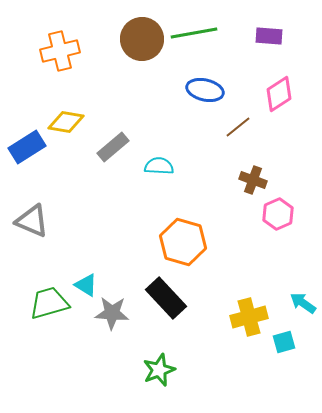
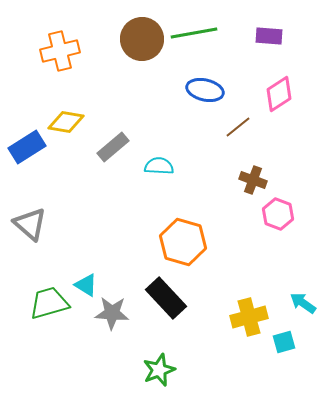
pink hexagon: rotated 16 degrees counterclockwise
gray triangle: moved 2 px left, 3 px down; rotated 18 degrees clockwise
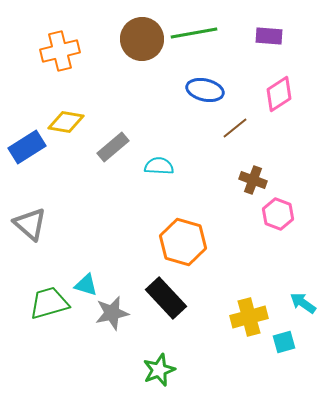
brown line: moved 3 px left, 1 px down
cyan triangle: rotated 15 degrees counterclockwise
gray star: rotated 16 degrees counterclockwise
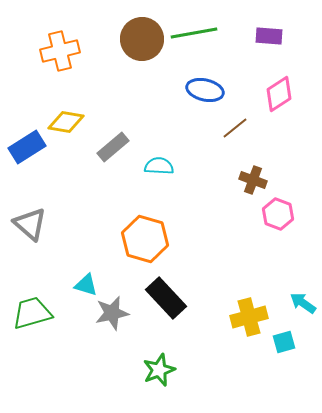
orange hexagon: moved 38 px left, 3 px up
green trapezoid: moved 17 px left, 10 px down
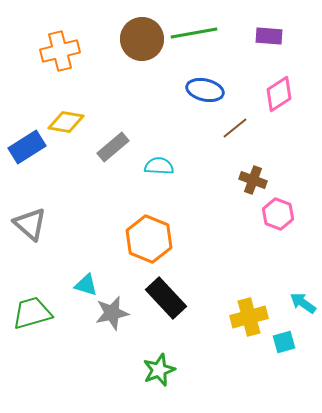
orange hexagon: moved 4 px right; rotated 6 degrees clockwise
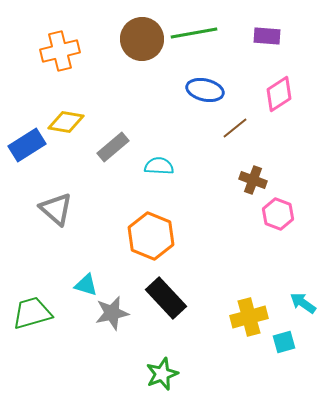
purple rectangle: moved 2 px left
blue rectangle: moved 2 px up
gray triangle: moved 26 px right, 15 px up
orange hexagon: moved 2 px right, 3 px up
green star: moved 3 px right, 4 px down
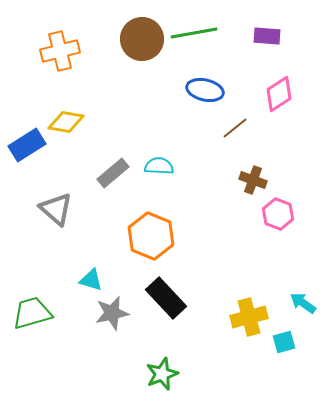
gray rectangle: moved 26 px down
cyan triangle: moved 5 px right, 5 px up
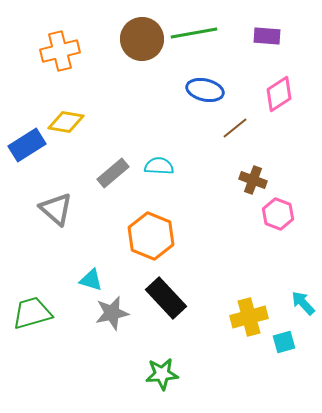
cyan arrow: rotated 12 degrees clockwise
green star: rotated 16 degrees clockwise
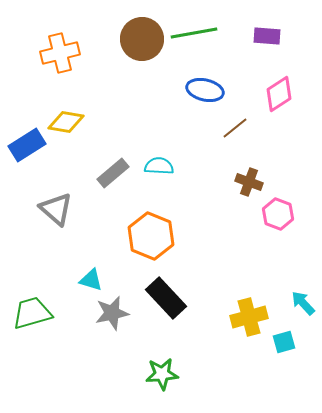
orange cross: moved 2 px down
brown cross: moved 4 px left, 2 px down
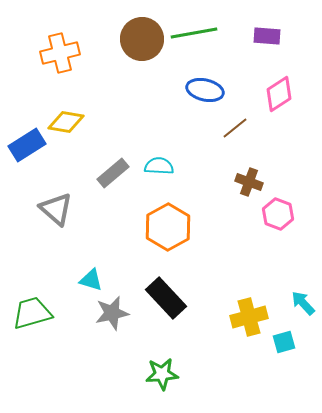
orange hexagon: moved 17 px right, 9 px up; rotated 9 degrees clockwise
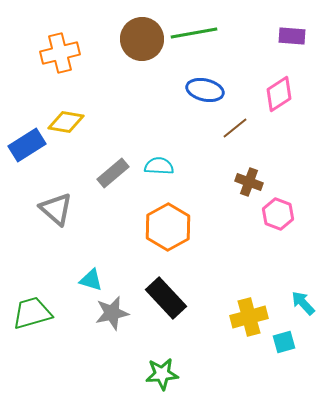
purple rectangle: moved 25 px right
